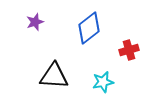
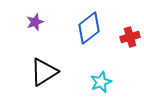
red cross: moved 1 px right, 13 px up
black triangle: moved 10 px left, 4 px up; rotated 36 degrees counterclockwise
cyan star: moved 2 px left; rotated 10 degrees counterclockwise
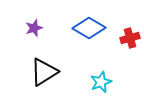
purple star: moved 1 px left, 6 px down
blue diamond: rotated 68 degrees clockwise
red cross: moved 1 px down
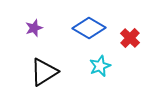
red cross: rotated 30 degrees counterclockwise
cyan star: moved 1 px left, 16 px up
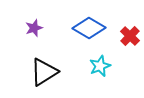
red cross: moved 2 px up
